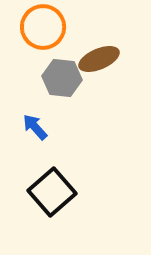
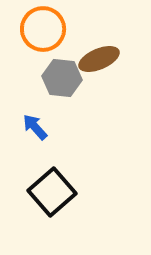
orange circle: moved 2 px down
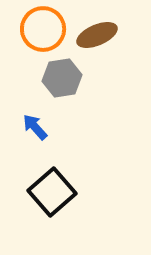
brown ellipse: moved 2 px left, 24 px up
gray hexagon: rotated 15 degrees counterclockwise
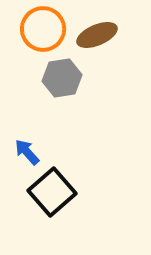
blue arrow: moved 8 px left, 25 px down
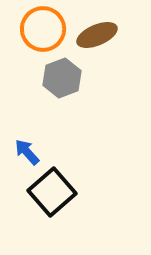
gray hexagon: rotated 12 degrees counterclockwise
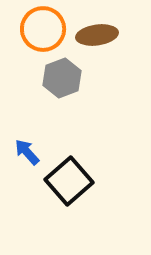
brown ellipse: rotated 15 degrees clockwise
black square: moved 17 px right, 11 px up
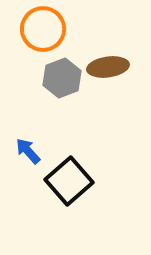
brown ellipse: moved 11 px right, 32 px down
blue arrow: moved 1 px right, 1 px up
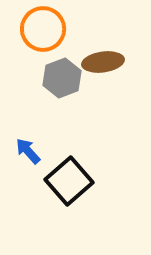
brown ellipse: moved 5 px left, 5 px up
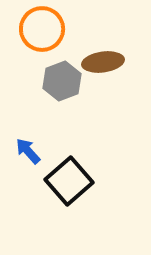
orange circle: moved 1 px left
gray hexagon: moved 3 px down
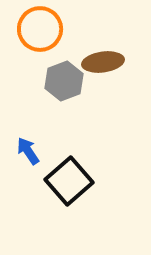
orange circle: moved 2 px left
gray hexagon: moved 2 px right
blue arrow: rotated 8 degrees clockwise
